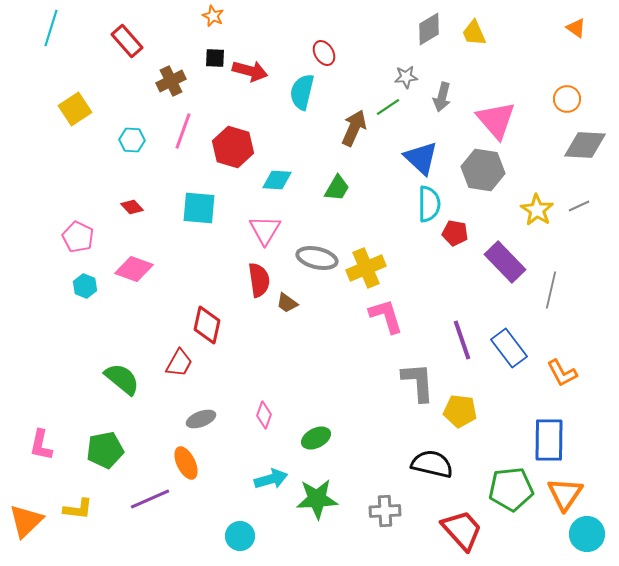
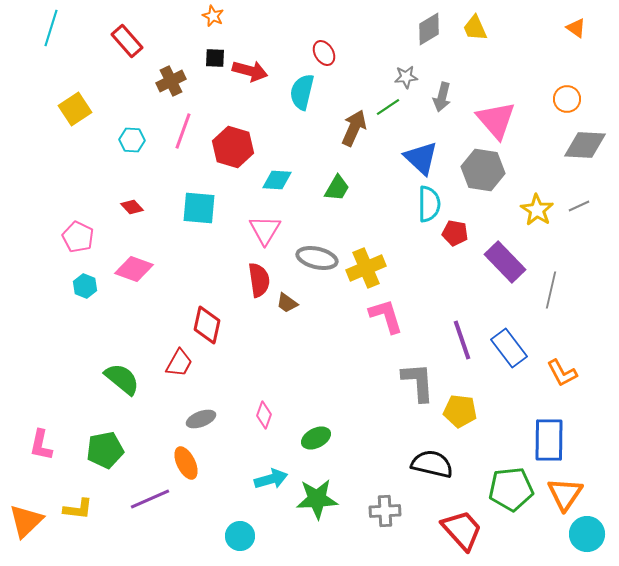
yellow trapezoid at (474, 33): moved 1 px right, 5 px up
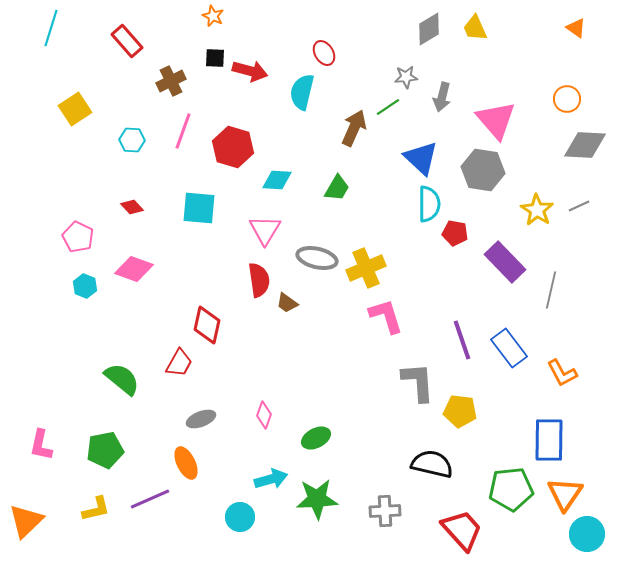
yellow L-shape at (78, 509): moved 18 px right; rotated 20 degrees counterclockwise
cyan circle at (240, 536): moved 19 px up
